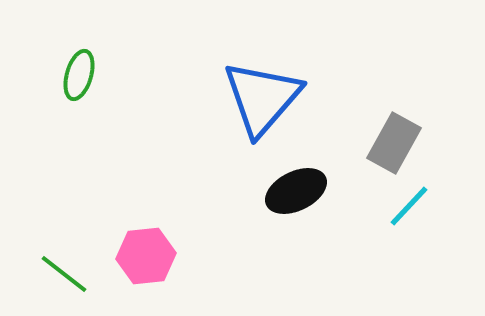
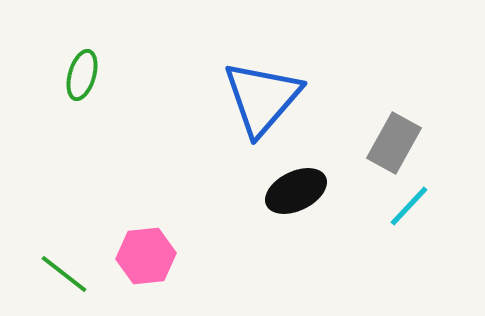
green ellipse: moved 3 px right
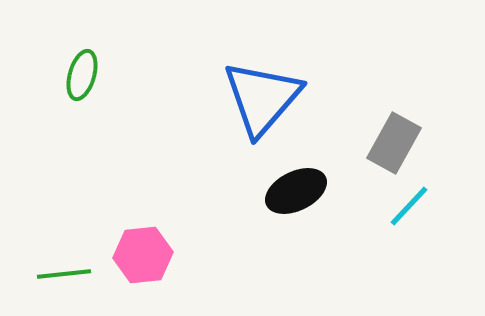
pink hexagon: moved 3 px left, 1 px up
green line: rotated 44 degrees counterclockwise
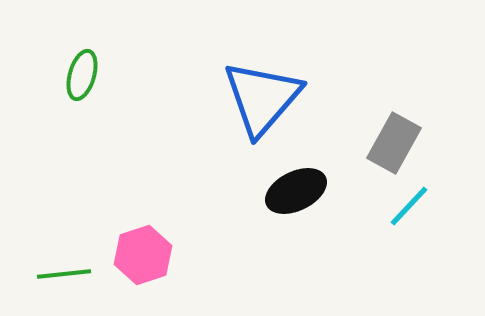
pink hexagon: rotated 12 degrees counterclockwise
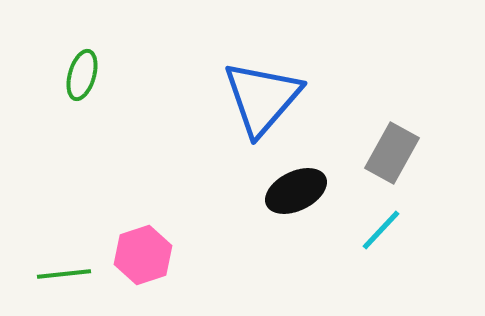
gray rectangle: moved 2 px left, 10 px down
cyan line: moved 28 px left, 24 px down
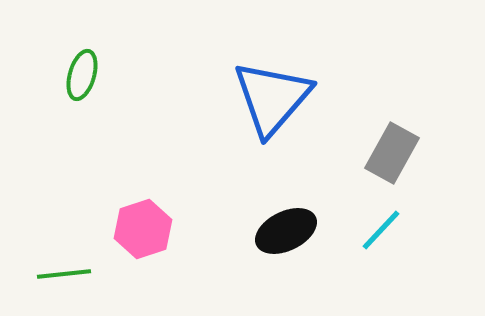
blue triangle: moved 10 px right
black ellipse: moved 10 px left, 40 px down
pink hexagon: moved 26 px up
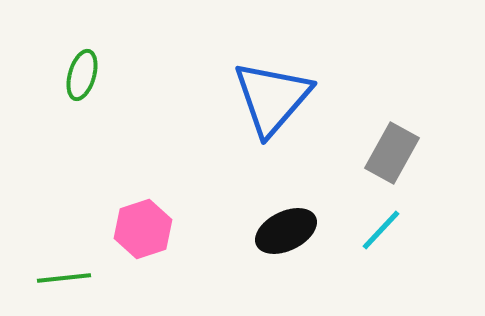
green line: moved 4 px down
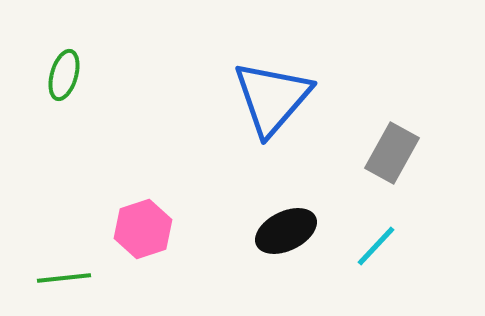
green ellipse: moved 18 px left
cyan line: moved 5 px left, 16 px down
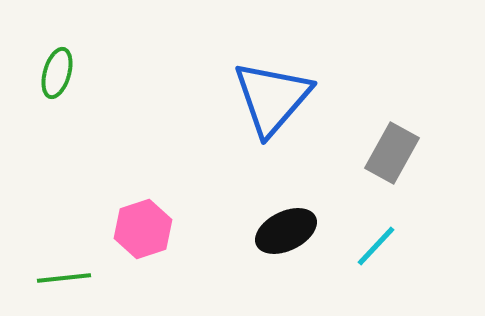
green ellipse: moved 7 px left, 2 px up
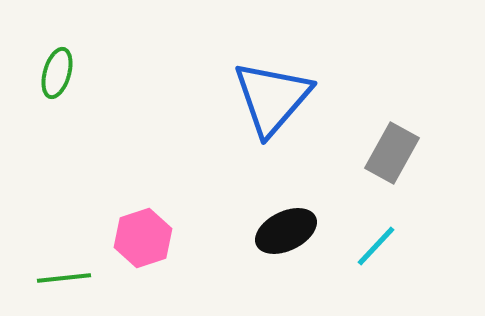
pink hexagon: moved 9 px down
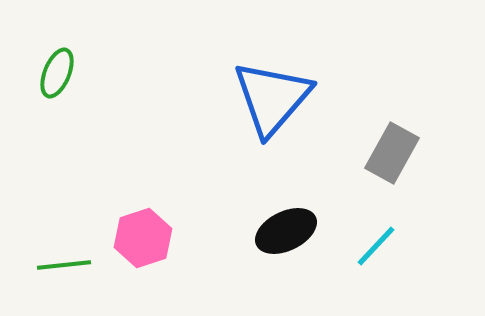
green ellipse: rotated 6 degrees clockwise
green line: moved 13 px up
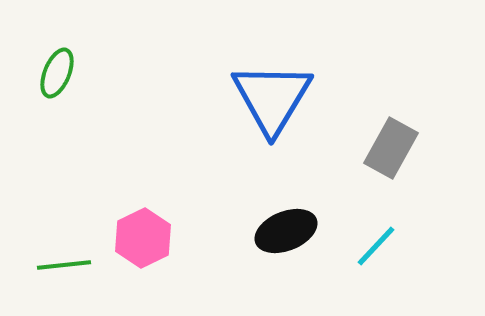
blue triangle: rotated 10 degrees counterclockwise
gray rectangle: moved 1 px left, 5 px up
black ellipse: rotated 4 degrees clockwise
pink hexagon: rotated 8 degrees counterclockwise
